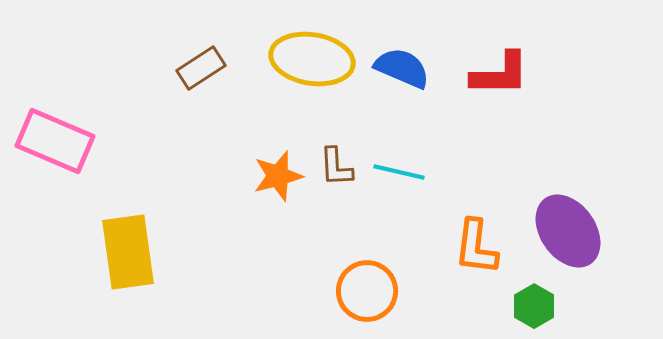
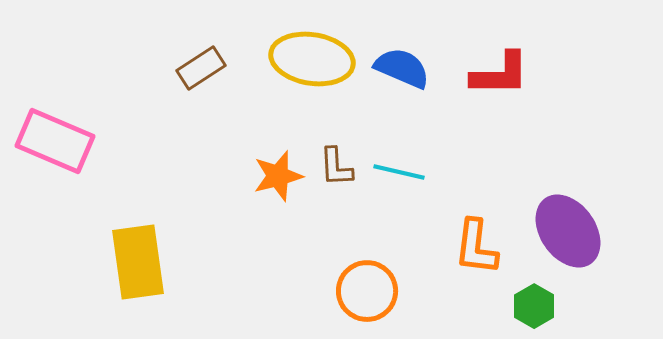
yellow rectangle: moved 10 px right, 10 px down
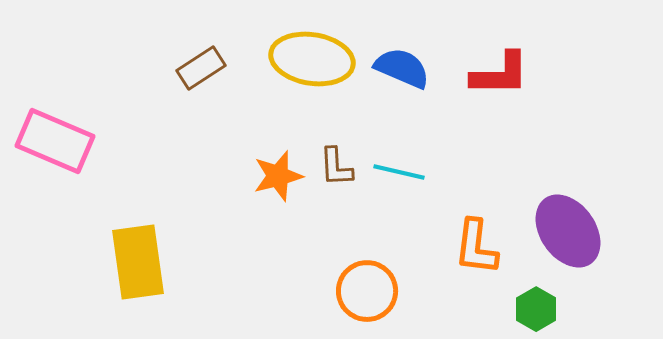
green hexagon: moved 2 px right, 3 px down
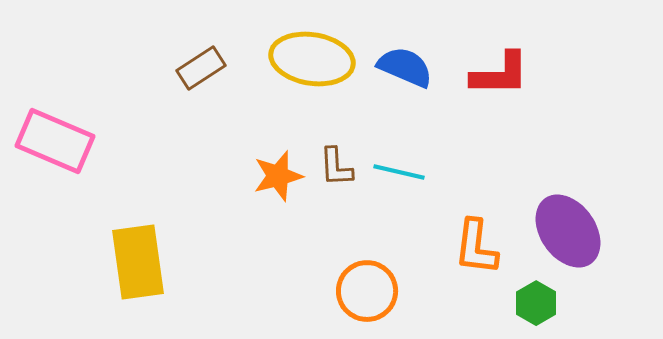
blue semicircle: moved 3 px right, 1 px up
green hexagon: moved 6 px up
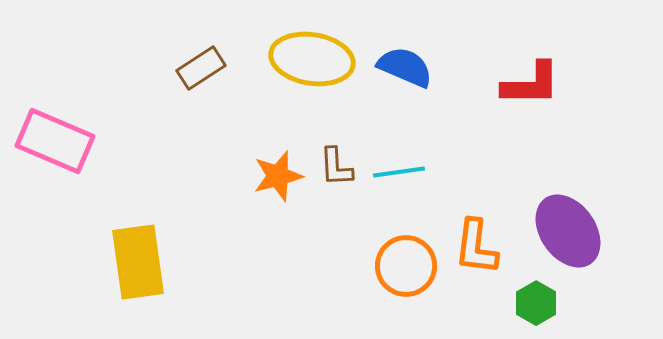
red L-shape: moved 31 px right, 10 px down
cyan line: rotated 21 degrees counterclockwise
orange circle: moved 39 px right, 25 px up
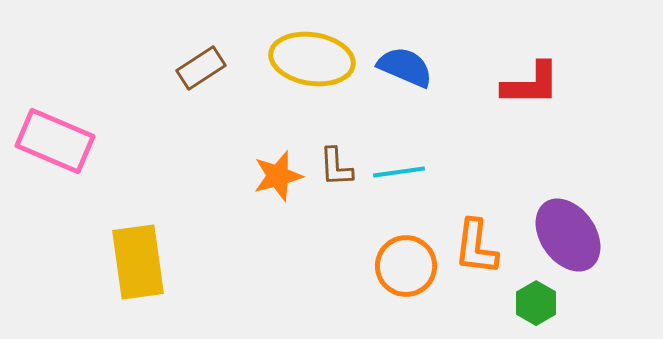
purple ellipse: moved 4 px down
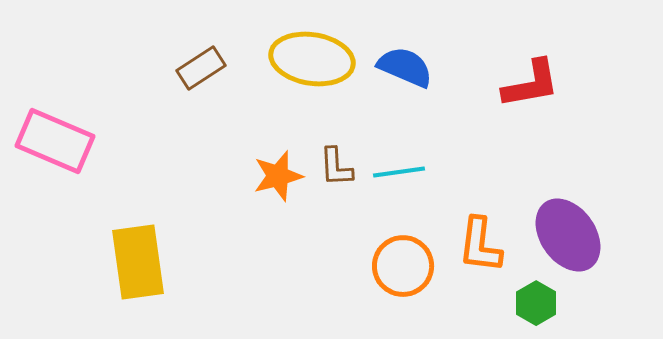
red L-shape: rotated 10 degrees counterclockwise
orange L-shape: moved 4 px right, 2 px up
orange circle: moved 3 px left
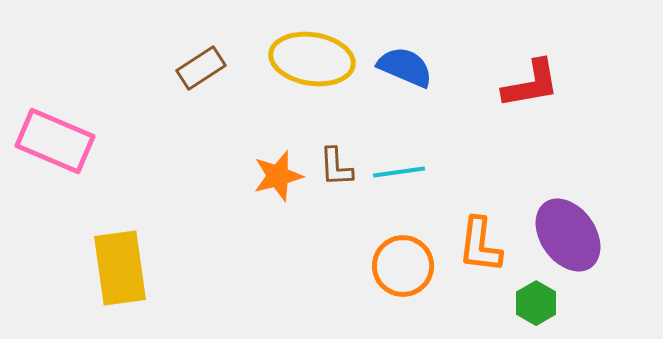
yellow rectangle: moved 18 px left, 6 px down
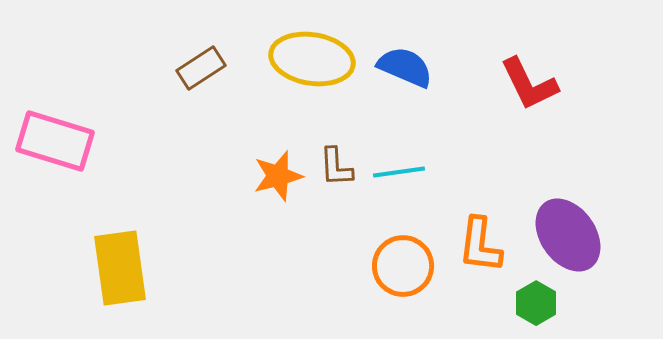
red L-shape: moved 2 px left; rotated 74 degrees clockwise
pink rectangle: rotated 6 degrees counterclockwise
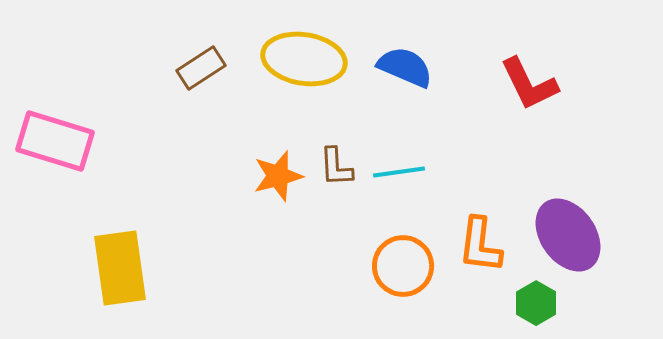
yellow ellipse: moved 8 px left
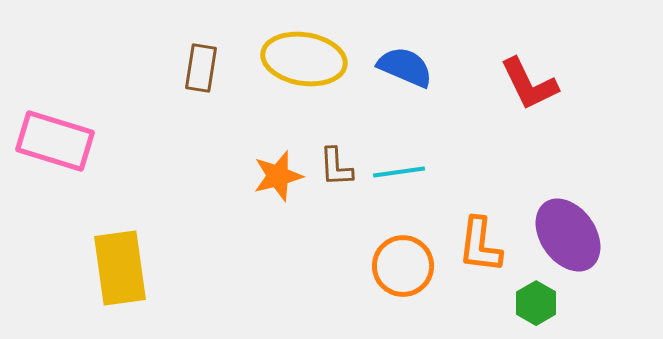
brown rectangle: rotated 48 degrees counterclockwise
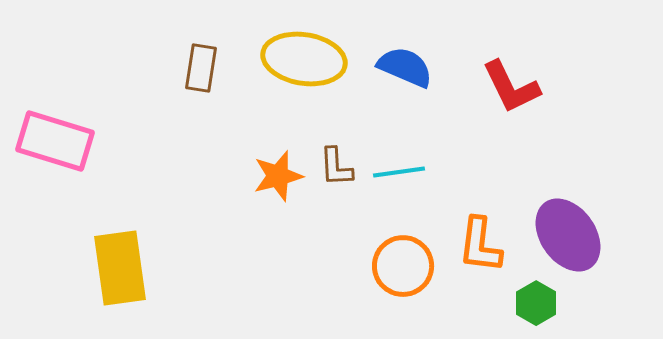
red L-shape: moved 18 px left, 3 px down
